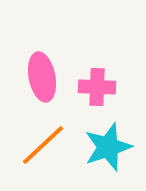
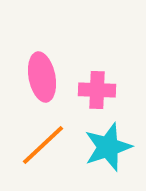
pink cross: moved 3 px down
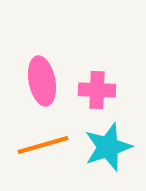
pink ellipse: moved 4 px down
orange line: rotated 27 degrees clockwise
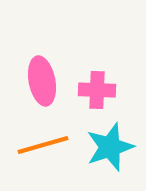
cyan star: moved 2 px right
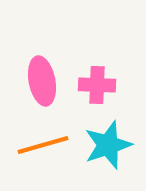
pink cross: moved 5 px up
cyan star: moved 2 px left, 2 px up
